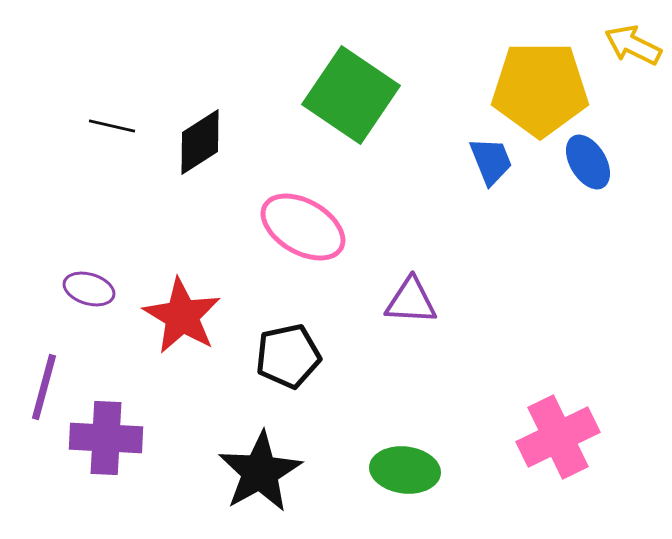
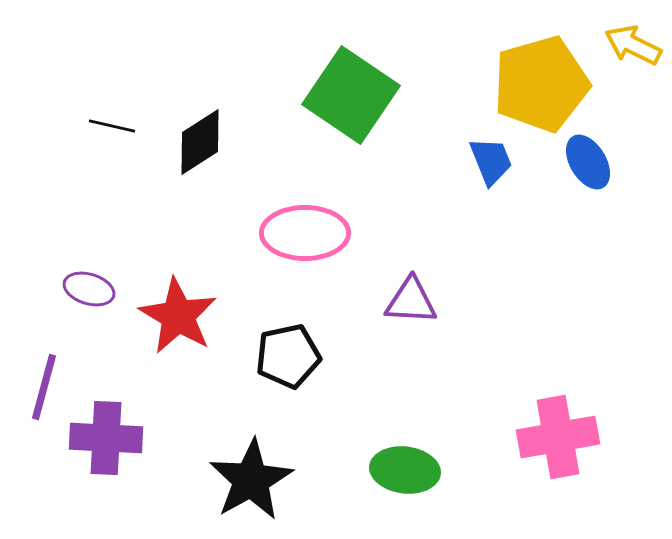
yellow pentagon: moved 1 px right, 5 px up; rotated 16 degrees counterclockwise
pink ellipse: moved 2 px right, 6 px down; rotated 30 degrees counterclockwise
red star: moved 4 px left
pink cross: rotated 16 degrees clockwise
black star: moved 9 px left, 8 px down
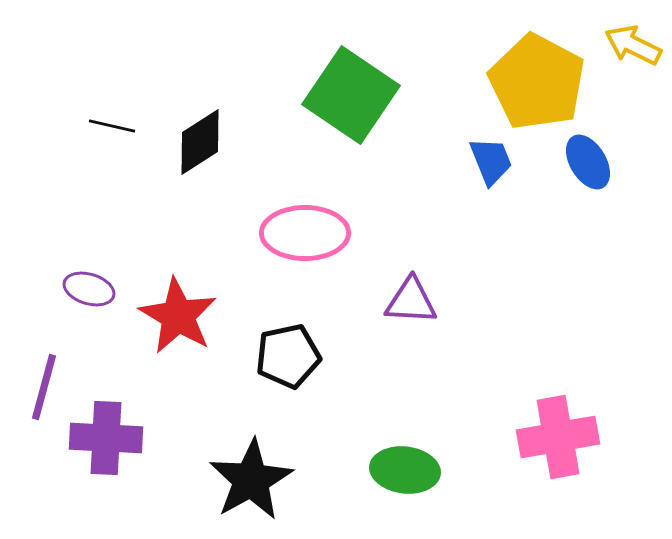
yellow pentagon: moved 4 px left, 2 px up; rotated 28 degrees counterclockwise
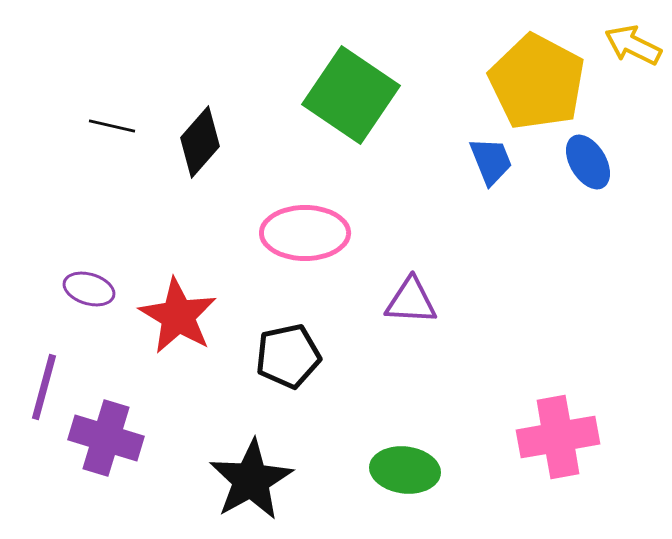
black diamond: rotated 16 degrees counterclockwise
purple cross: rotated 14 degrees clockwise
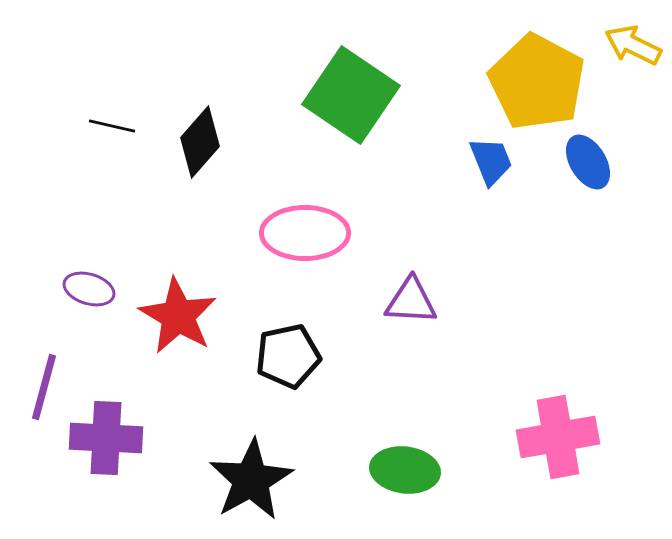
purple cross: rotated 14 degrees counterclockwise
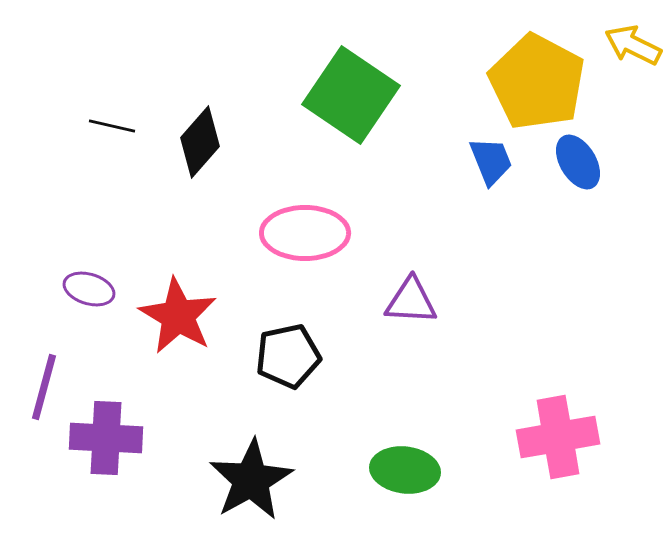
blue ellipse: moved 10 px left
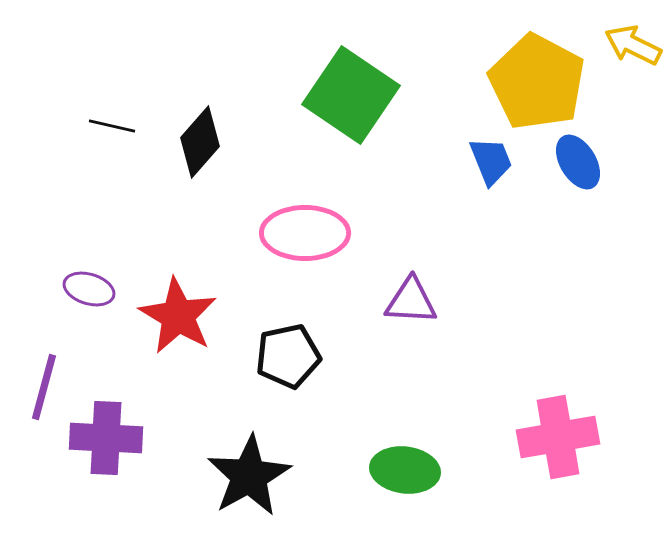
black star: moved 2 px left, 4 px up
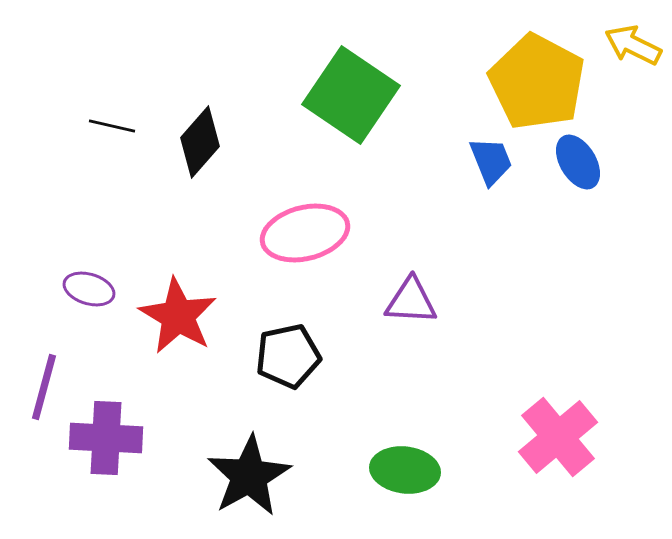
pink ellipse: rotated 14 degrees counterclockwise
pink cross: rotated 30 degrees counterclockwise
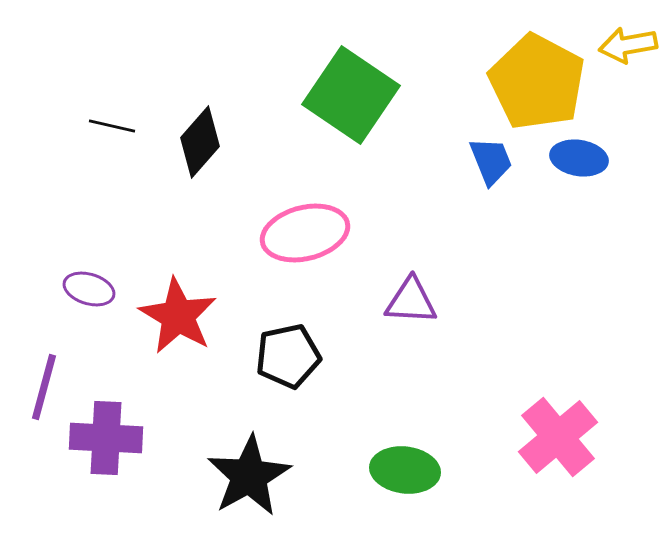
yellow arrow: moved 5 px left; rotated 36 degrees counterclockwise
blue ellipse: moved 1 px right, 4 px up; rotated 50 degrees counterclockwise
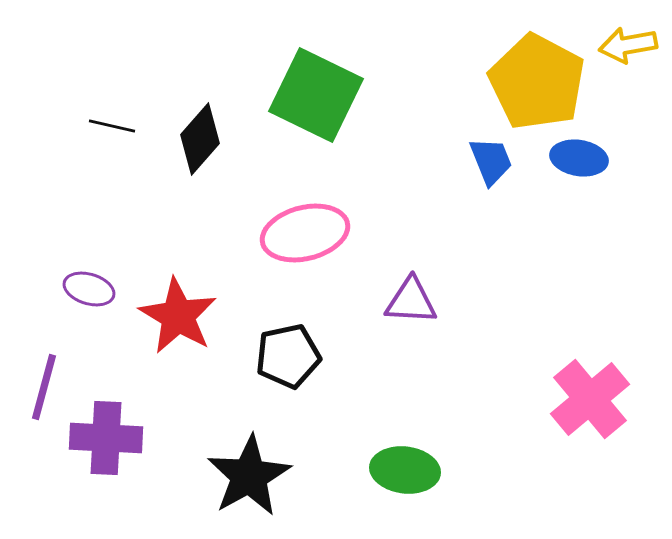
green square: moved 35 px left; rotated 8 degrees counterclockwise
black diamond: moved 3 px up
pink cross: moved 32 px right, 38 px up
